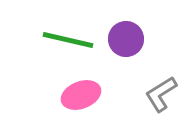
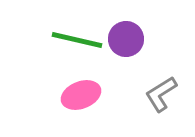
green line: moved 9 px right
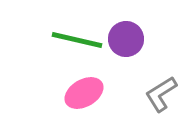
pink ellipse: moved 3 px right, 2 px up; rotated 9 degrees counterclockwise
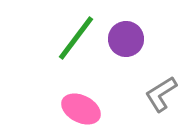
green line: moved 1 px left, 2 px up; rotated 66 degrees counterclockwise
pink ellipse: moved 3 px left, 16 px down; rotated 57 degrees clockwise
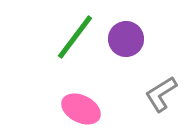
green line: moved 1 px left, 1 px up
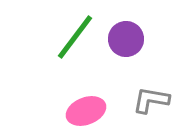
gray L-shape: moved 10 px left, 6 px down; rotated 42 degrees clockwise
pink ellipse: moved 5 px right, 2 px down; rotated 48 degrees counterclockwise
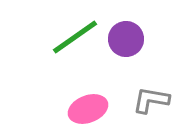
green line: rotated 18 degrees clockwise
pink ellipse: moved 2 px right, 2 px up
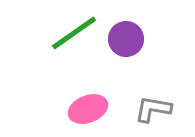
green line: moved 1 px left, 4 px up
gray L-shape: moved 2 px right, 9 px down
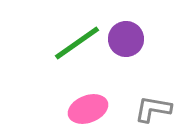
green line: moved 3 px right, 10 px down
